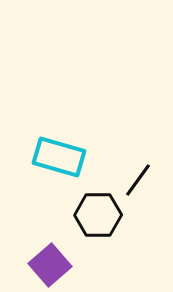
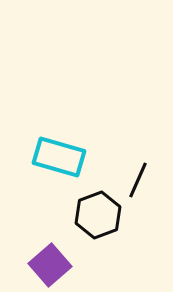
black line: rotated 12 degrees counterclockwise
black hexagon: rotated 21 degrees counterclockwise
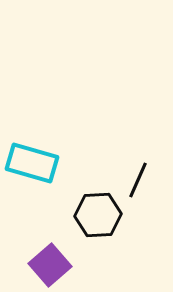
cyan rectangle: moved 27 px left, 6 px down
black hexagon: rotated 18 degrees clockwise
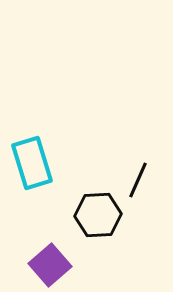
cyan rectangle: rotated 57 degrees clockwise
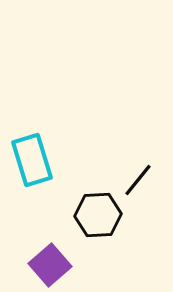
cyan rectangle: moved 3 px up
black line: rotated 15 degrees clockwise
